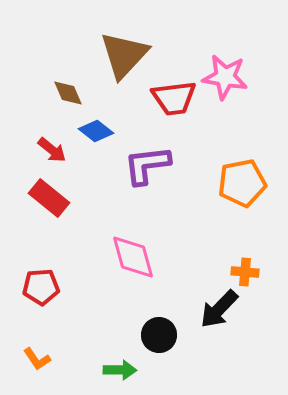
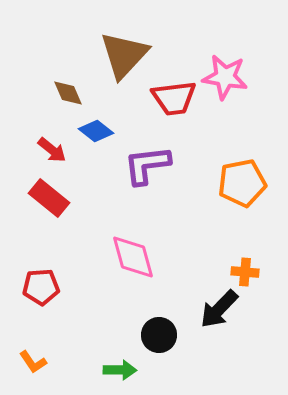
orange L-shape: moved 4 px left, 3 px down
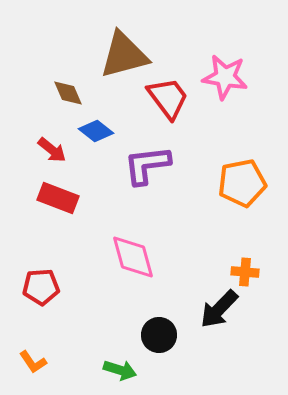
brown triangle: rotated 32 degrees clockwise
red trapezoid: moved 6 px left; rotated 120 degrees counterclockwise
red rectangle: moved 9 px right; rotated 18 degrees counterclockwise
green arrow: rotated 16 degrees clockwise
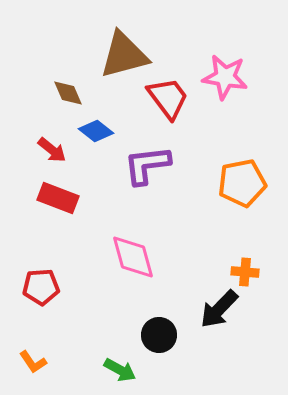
green arrow: rotated 12 degrees clockwise
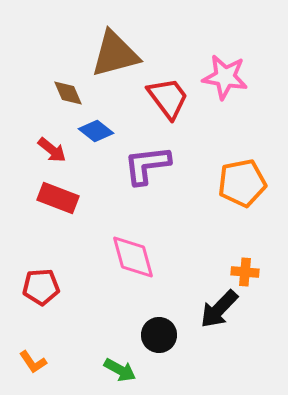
brown triangle: moved 9 px left, 1 px up
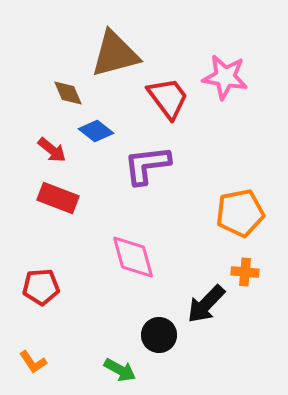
orange pentagon: moved 2 px left, 30 px down
black arrow: moved 13 px left, 5 px up
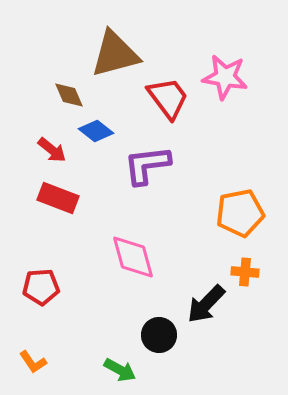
brown diamond: moved 1 px right, 2 px down
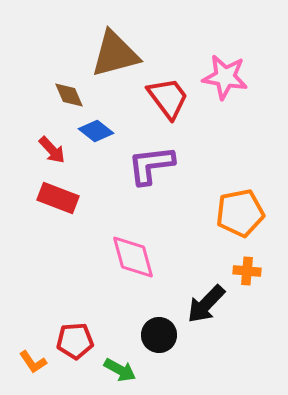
red arrow: rotated 8 degrees clockwise
purple L-shape: moved 4 px right
orange cross: moved 2 px right, 1 px up
red pentagon: moved 34 px right, 54 px down
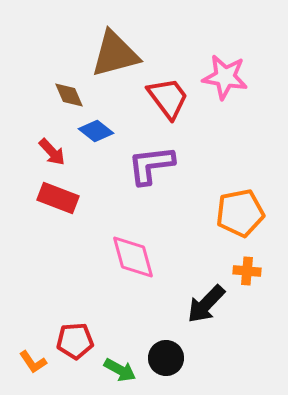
red arrow: moved 2 px down
black circle: moved 7 px right, 23 px down
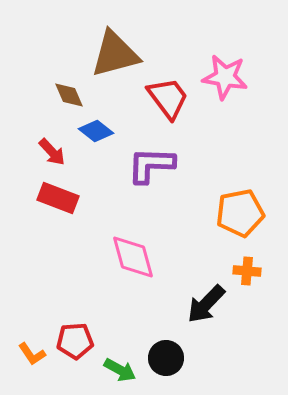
purple L-shape: rotated 9 degrees clockwise
orange L-shape: moved 1 px left, 8 px up
